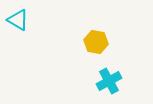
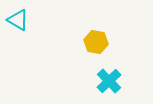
cyan cross: rotated 15 degrees counterclockwise
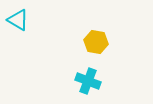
cyan cross: moved 21 px left; rotated 25 degrees counterclockwise
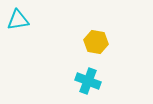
cyan triangle: rotated 40 degrees counterclockwise
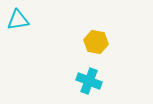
cyan cross: moved 1 px right
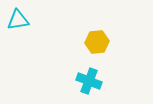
yellow hexagon: moved 1 px right; rotated 15 degrees counterclockwise
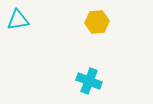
yellow hexagon: moved 20 px up
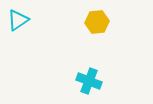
cyan triangle: rotated 25 degrees counterclockwise
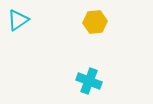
yellow hexagon: moved 2 px left
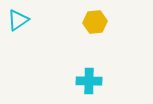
cyan cross: rotated 20 degrees counterclockwise
